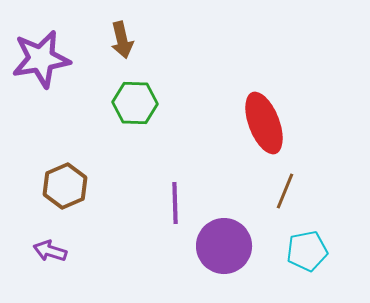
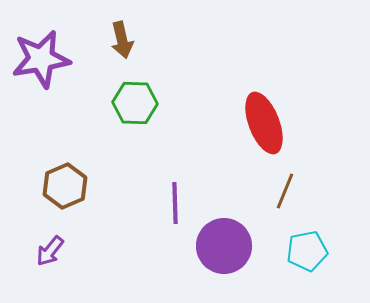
purple arrow: rotated 68 degrees counterclockwise
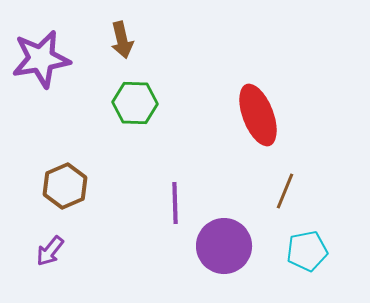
red ellipse: moved 6 px left, 8 px up
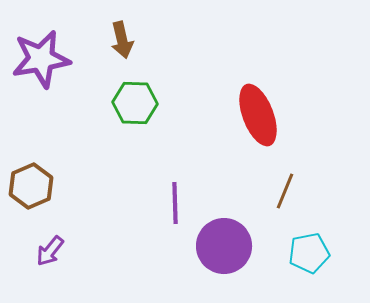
brown hexagon: moved 34 px left
cyan pentagon: moved 2 px right, 2 px down
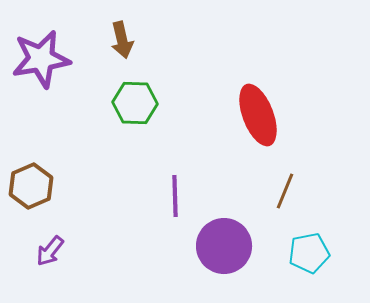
purple line: moved 7 px up
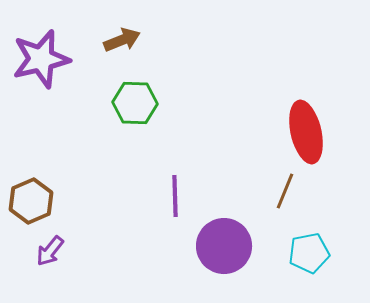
brown arrow: rotated 99 degrees counterclockwise
purple star: rotated 4 degrees counterclockwise
red ellipse: moved 48 px right, 17 px down; rotated 8 degrees clockwise
brown hexagon: moved 15 px down
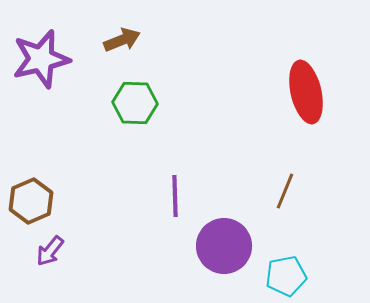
red ellipse: moved 40 px up
cyan pentagon: moved 23 px left, 23 px down
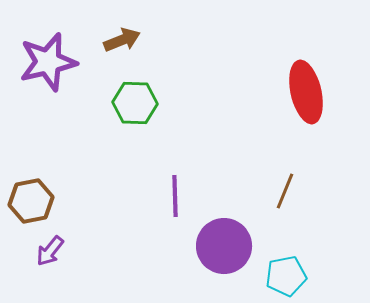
purple star: moved 7 px right, 3 px down
brown hexagon: rotated 12 degrees clockwise
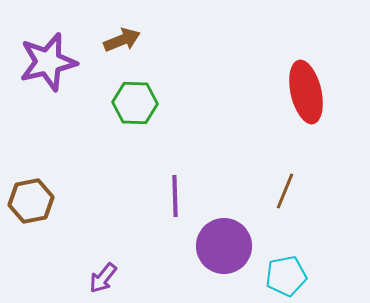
purple arrow: moved 53 px right, 27 px down
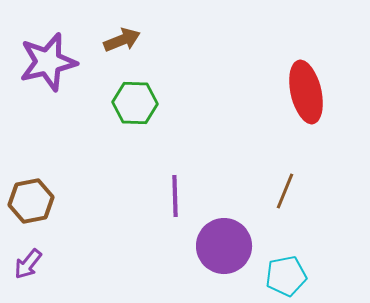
purple arrow: moved 75 px left, 14 px up
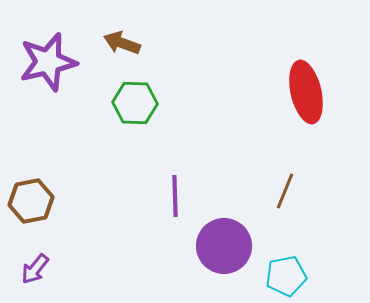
brown arrow: moved 3 px down; rotated 138 degrees counterclockwise
purple arrow: moved 7 px right, 5 px down
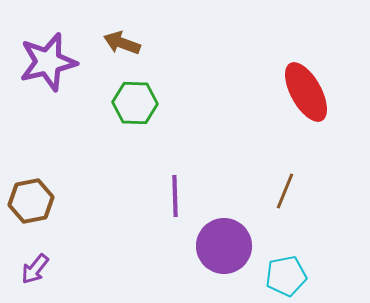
red ellipse: rotated 16 degrees counterclockwise
